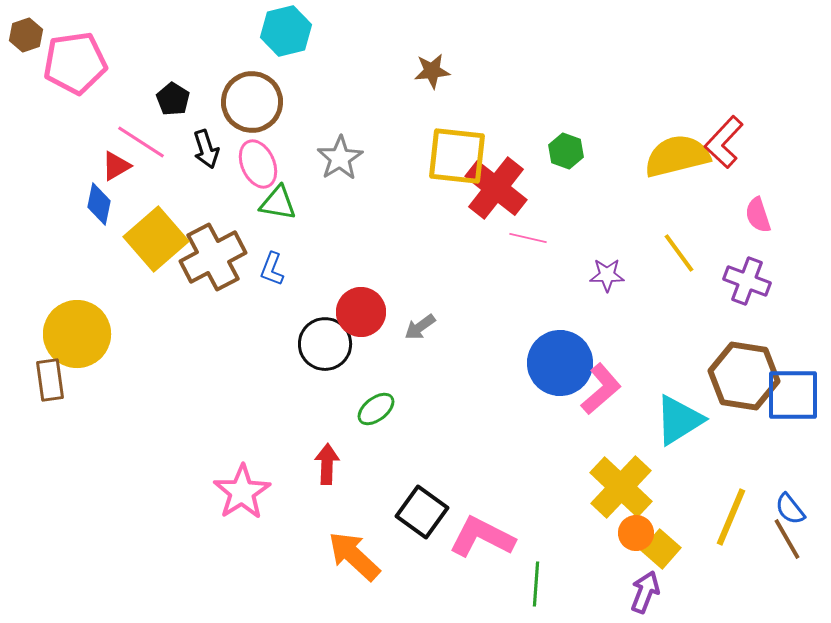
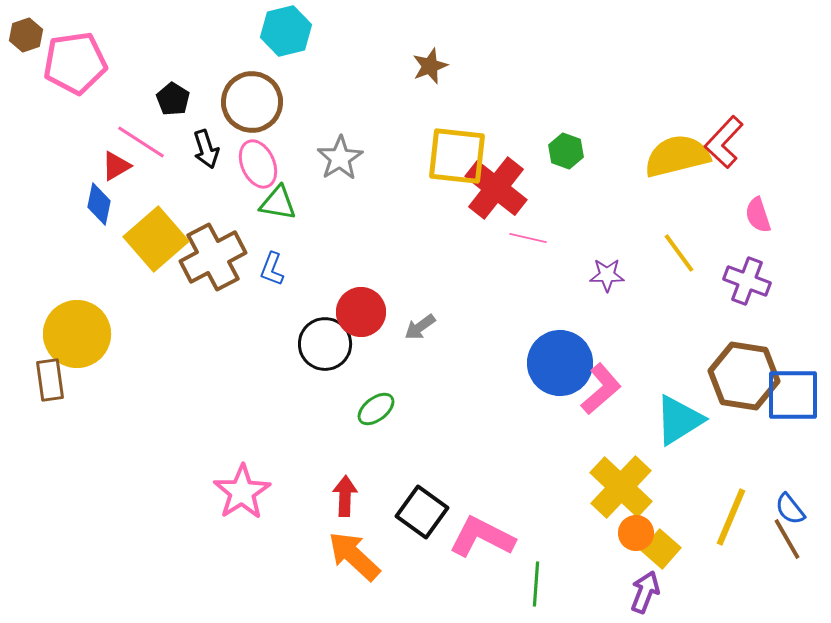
brown star at (432, 71): moved 2 px left, 5 px up; rotated 15 degrees counterclockwise
red arrow at (327, 464): moved 18 px right, 32 px down
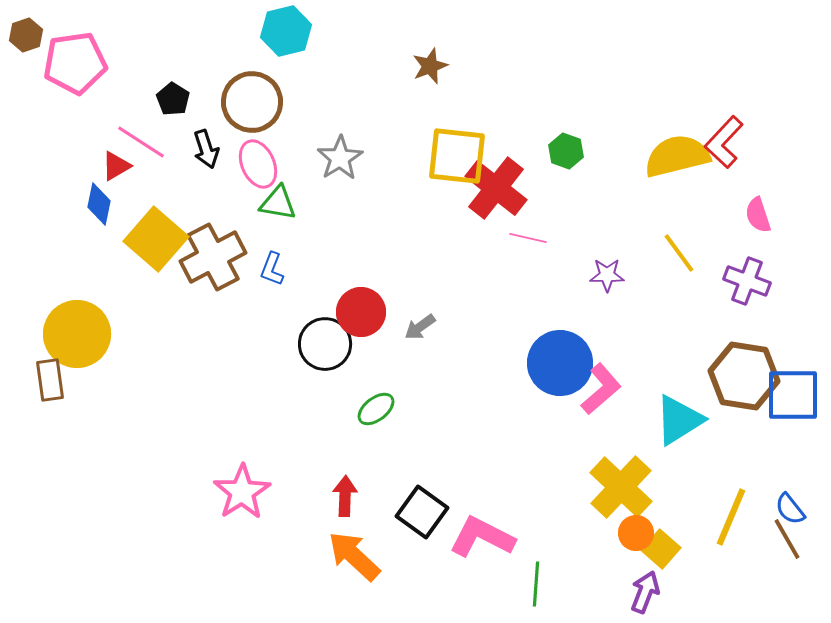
yellow square at (156, 239): rotated 8 degrees counterclockwise
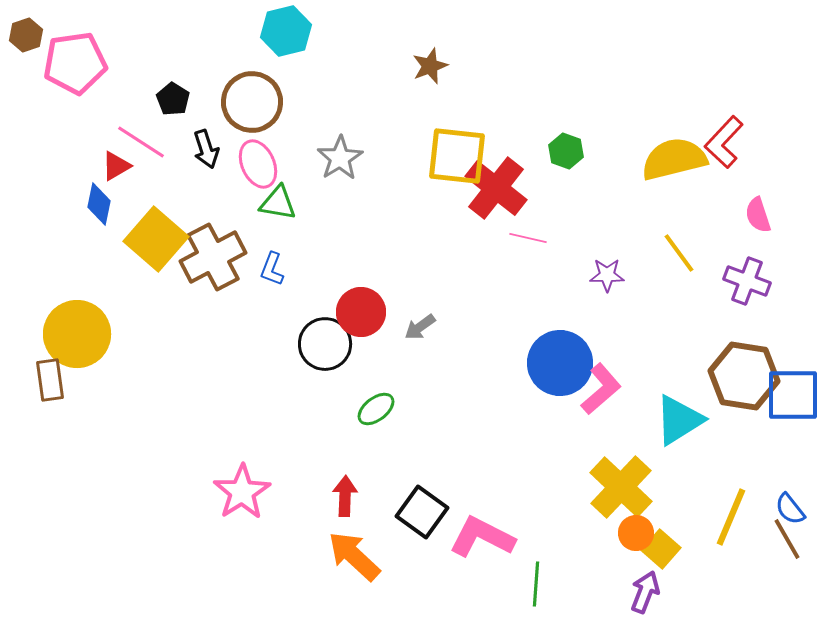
yellow semicircle at (677, 156): moved 3 px left, 3 px down
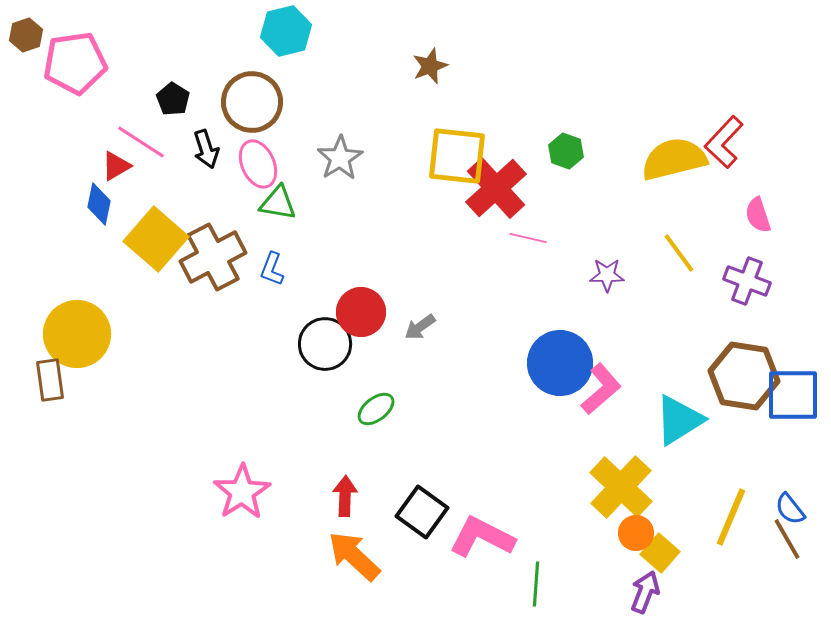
red cross at (496, 188): rotated 10 degrees clockwise
yellow square at (661, 549): moved 1 px left, 4 px down
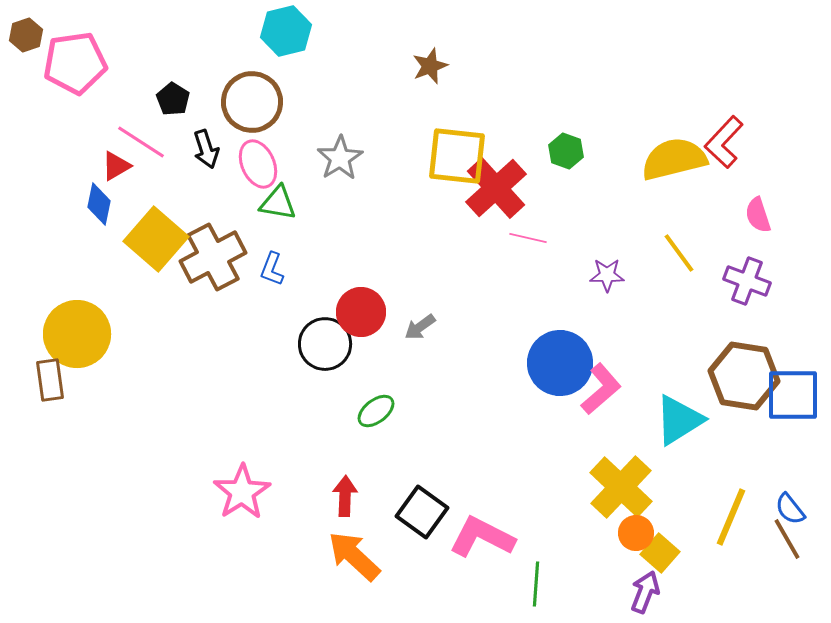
green ellipse at (376, 409): moved 2 px down
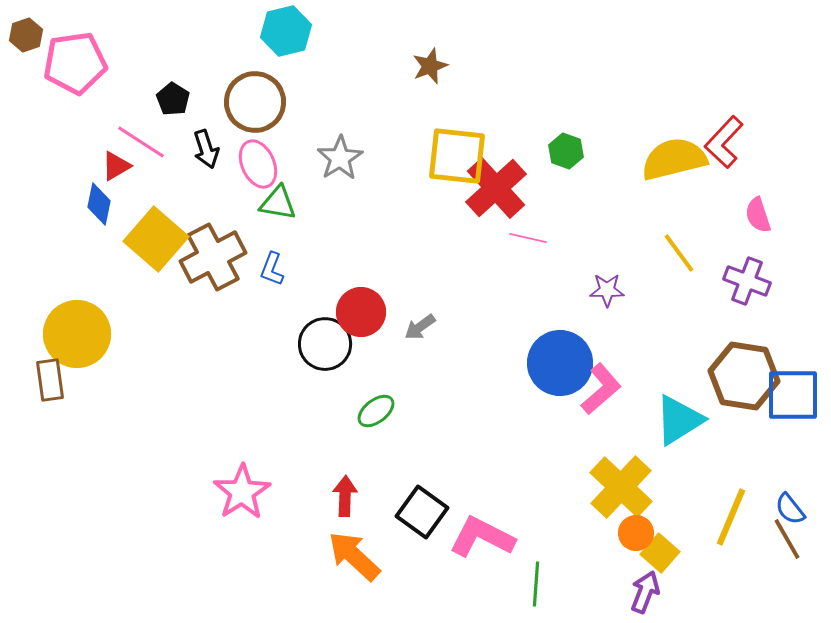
brown circle at (252, 102): moved 3 px right
purple star at (607, 275): moved 15 px down
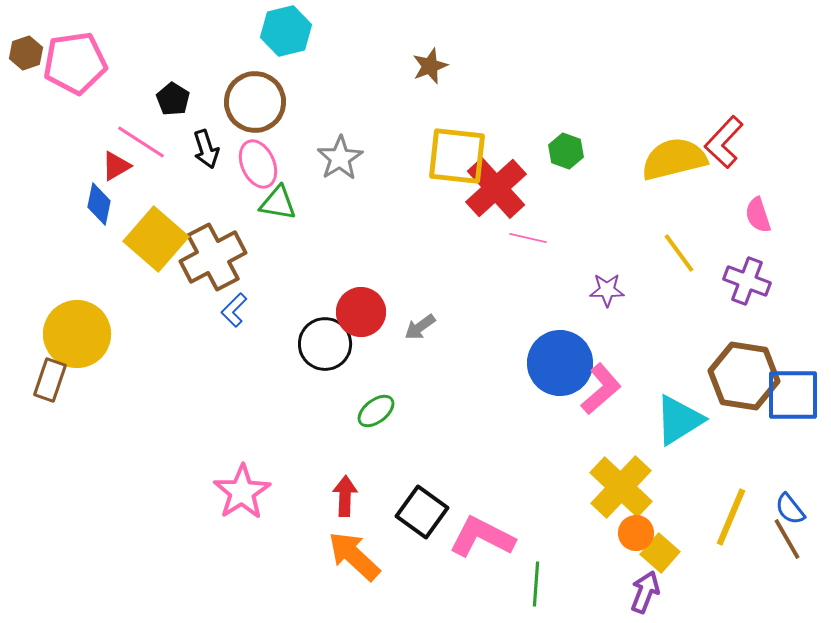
brown hexagon at (26, 35): moved 18 px down
blue L-shape at (272, 269): moved 38 px left, 41 px down; rotated 24 degrees clockwise
brown rectangle at (50, 380): rotated 27 degrees clockwise
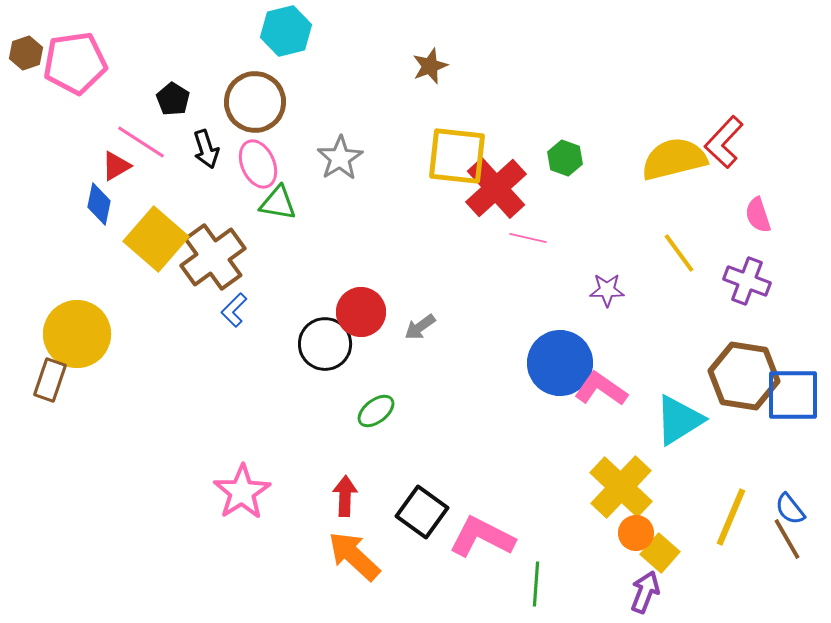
green hexagon at (566, 151): moved 1 px left, 7 px down
brown cross at (213, 257): rotated 8 degrees counterclockwise
pink L-shape at (601, 389): rotated 104 degrees counterclockwise
